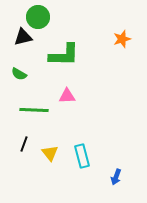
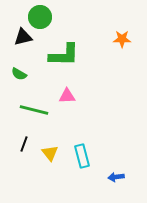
green circle: moved 2 px right
orange star: rotated 18 degrees clockwise
green line: rotated 12 degrees clockwise
blue arrow: rotated 63 degrees clockwise
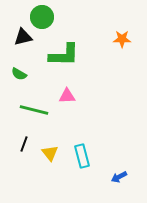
green circle: moved 2 px right
blue arrow: moved 3 px right; rotated 21 degrees counterclockwise
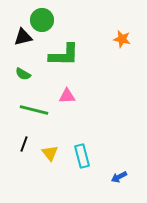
green circle: moved 3 px down
orange star: rotated 12 degrees clockwise
green semicircle: moved 4 px right
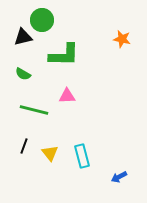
black line: moved 2 px down
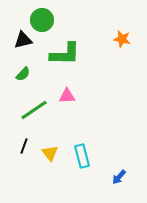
black triangle: moved 3 px down
green L-shape: moved 1 px right, 1 px up
green semicircle: rotated 77 degrees counterclockwise
green line: rotated 48 degrees counterclockwise
blue arrow: rotated 21 degrees counterclockwise
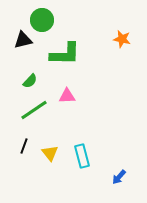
green semicircle: moved 7 px right, 7 px down
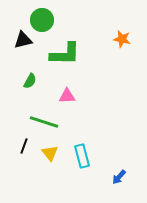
green semicircle: rotated 14 degrees counterclockwise
green line: moved 10 px right, 12 px down; rotated 52 degrees clockwise
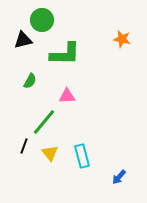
green line: rotated 68 degrees counterclockwise
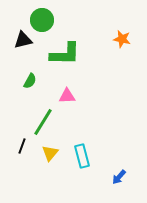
green line: moved 1 px left; rotated 8 degrees counterclockwise
black line: moved 2 px left
yellow triangle: rotated 18 degrees clockwise
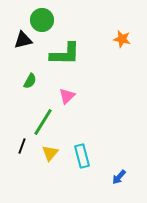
pink triangle: rotated 42 degrees counterclockwise
